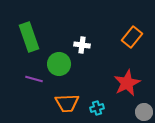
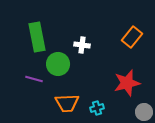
green rectangle: moved 8 px right; rotated 8 degrees clockwise
green circle: moved 1 px left
red star: rotated 12 degrees clockwise
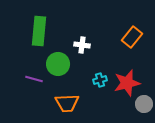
green rectangle: moved 2 px right, 6 px up; rotated 16 degrees clockwise
cyan cross: moved 3 px right, 28 px up
gray circle: moved 8 px up
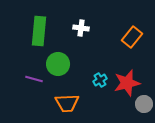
white cross: moved 1 px left, 17 px up
cyan cross: rotated 16 degrees counterclockwise
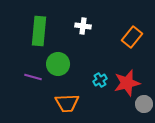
white cross: moved 2 px right, 2 px up
purple line: moved 1 px left, 2 px up
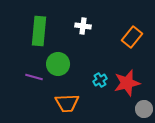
purple line: moved 1 px right
gray circle: moved 5 px down
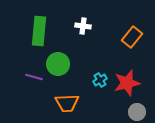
gray circle: moved 7 px left, 3 px down
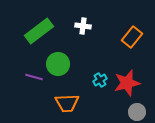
green rectangle: rotated 48 degrees clockwise
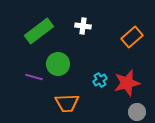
orange rectangle: rotated 10 degrees clockwise
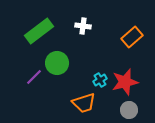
green circle: moved 1 px left, 1 px up
purple line: rotated 60 degrees counterclockwise
red star: moved 2 px left, 1 px up
orange trapezoid: moved 17 px right; rotated 15 degrees counterclockwise
gray circle: moved 8 px left, 2 px up
